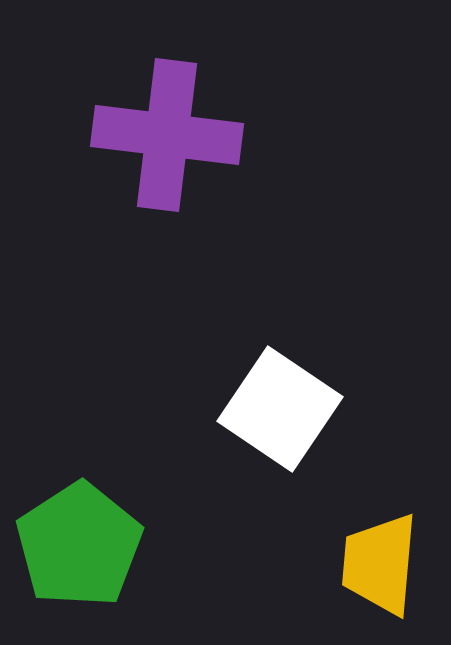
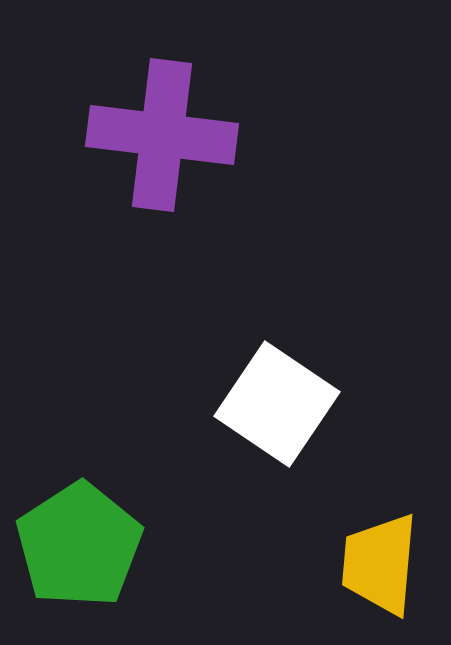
purple cross: moved 5 px left
white square: moved 3 px left, 5 px up
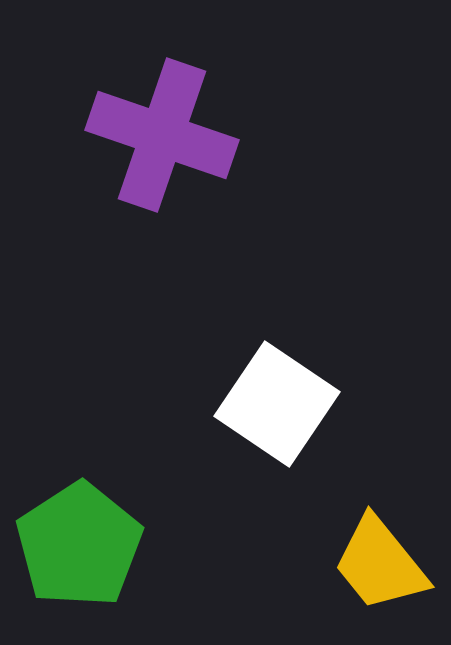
purple cross: rotated 12 degrees clockwise
yellow trapezoid: rotated 44 degrees counterclockwise
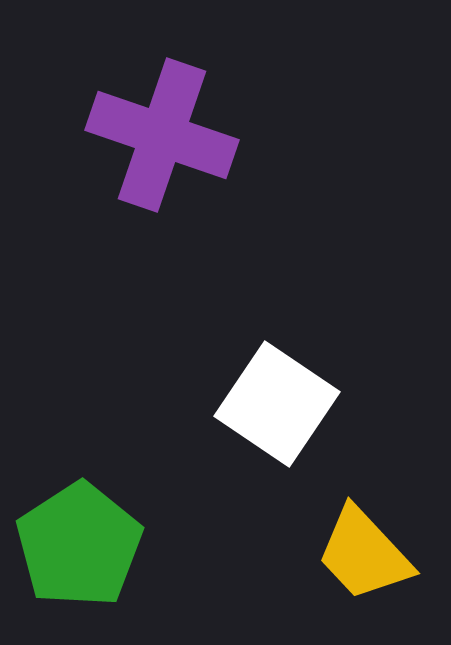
yellow trapezoid: moved 16 px left, 10 px up; rotated 4 degrees counterclockwise
